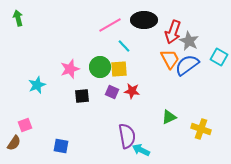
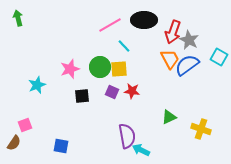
gray star: moved 1 px up
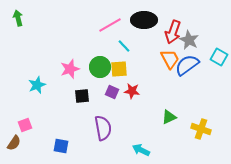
purple semicircle: moved 24 px left, 8 px up
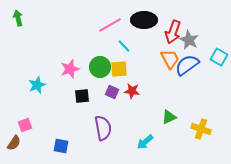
cyan arrow: moved 4 px right, 8 px up; rotated 66 degrees counterclockwise
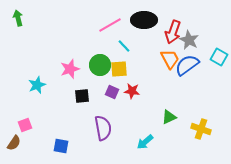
green circle: moved 2 px up
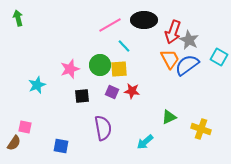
pink square: moved 2 px down; rotated 32 degrees clockwise
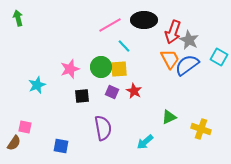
green circle: moved 1 px right, 2 px down
red star: moved 2 px right; rotated 21 degrees clockwise
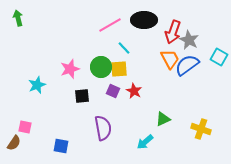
cyan line: moved 2 px down
purple square: moved 1 px right, 1 px up
green triangle: moved 6 px left, 2 px down
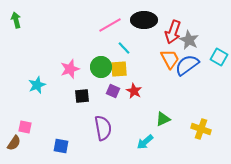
green arrow: moved 2 px left, 2 px down
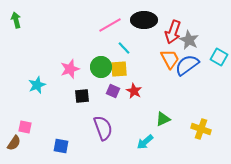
purple semicircle: rotated 10 degrees counterclockwise
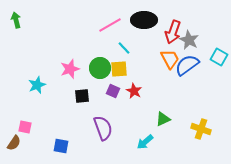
green circle: moved 1 px left, 1 px down
